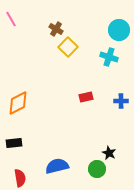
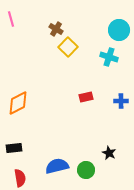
pink line: rotated 14 degrees clockwise
black rectangle: moved 5 px down
green circle: moved 11 px left, 1 px down
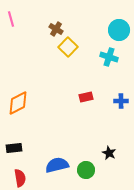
blue semicircle: moved 1 px up
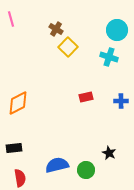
cyan circle: moved 2 px left
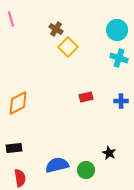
cyan cross: moved 10 px right, 1 px down
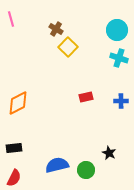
red semicircle: moved 6 px left; rotated 36 degrees clockwise
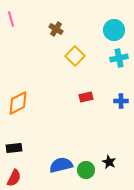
cyan circle: moved 3 px left
yellow square: moved 7 px right, 9 px down
cyan cross: rotated 30 degrees counterclockwise
black star: moved 9 px down
blue semicircle: moved 4 px right
